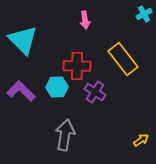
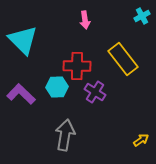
cyan cross: moved 2 px left, 2 px down
purple L-shape: moved 3 px down
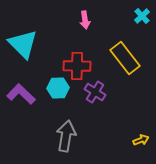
cyan cross: rotated 14 degrees counterclockwise
cyan triangle: moved 4 px down
yellow rectangle: moved 2 px right, 1 px up
cyan hexagon: moved 1 px right, 1 px down
gray arrow: moved 1 px right, 1 px down
yellow arrow: rotated 14 degrees clockwise
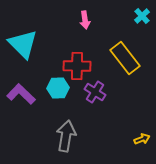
yellow arrow: moved 1 px right, 1 px up
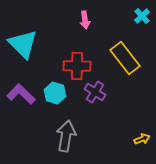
cyan hexagon: moved 3 px left, 5 px down; rotated 20 degrees clockwise
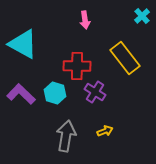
cyan triangle: rotated 16 degrees counterclockwise
yellow arrow: moved 37 px left, 8 px up
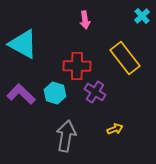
yellow arrow: moved 10 px right, 2 px up
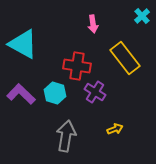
pink arrow: moved 8 px right, 4 px down
red cross: rotated 8 degrees clockwise
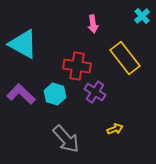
cyan hexagon: moved 1 px down
gray arrow: moved 3 px down; rotated 128 degrees clockwise
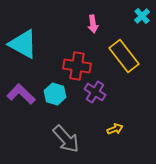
yellow rectangle: moved 1 px left, 2 px up
